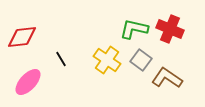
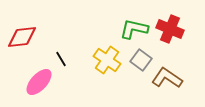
pink ellipse: moved 11 px right
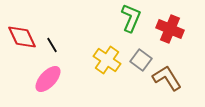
green L-shape: moved 3 px left, 11 px up; rotated 100 degrees clockwise
red diamond: rotated 72 degrees clockwise
black line: moved 9 px left, 14 px up
brown L-shape: rotated 24 degrees clockwise
pink ellipse: moved 9 px right, 3 px up
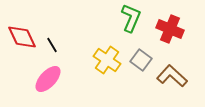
brown L-shape: moved 5 px right, 2 px up; rotated 16 degrees counterclockwise
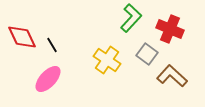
green L-shape: rotated 20 degrees clockwise
gray square: moved 6 px right, 6 px up
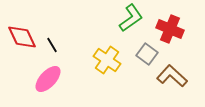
green L-shape: rotated 12 degrees clockwise
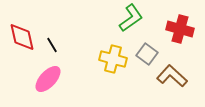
red cross: moved 10 px right; rotated 8 degrees counterclockwise
red diamond: rotated 12 degrees clockwise
yellow cross: moved 6 px right, 1 px up; rotated 20 degrees counterclockwise
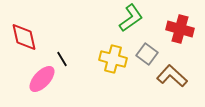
red diamond: moved 2 px right
black line: moved 10 px right, 14 px down
pink ellipse: moved 6 px left
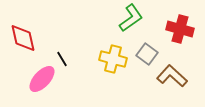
red diamond: moved 1 px left, 1 px down
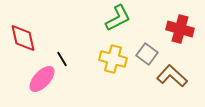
green L-shape: moved 13 px left; rotated 8 degrees clockwise
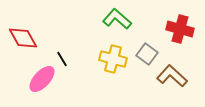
green L-shape: moved 1 px left, 1 px down; rotated 112 degrees counterclockwise
red diamond: rotated 16 degrees counterclockwise
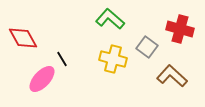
green L-shape: moved 7 px left
gray square: moved 7 px up
